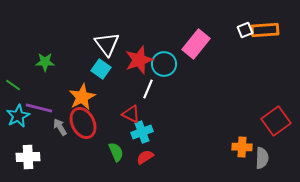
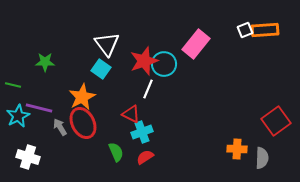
red star: moved 5 px right, 1 px down
green line: rotated 21 degrees counterclockwise
orange cross: moved 5 px left, 2 px down
white cross: rotated 20 degrees clockwise
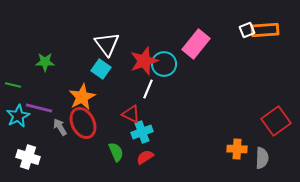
white square: moved 2 px right
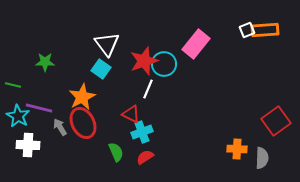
cyan star: rotated 15 degrees counterclockwise
white cross: moved 12 px up; rotated 15 degrees counterclockwise
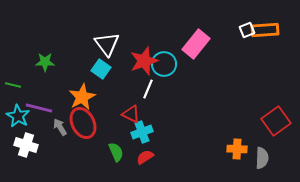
white cross: moved 2 px left; rotated 15 degrees clockwise
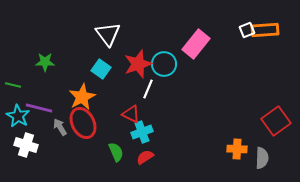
white triangle: moved 1 px right, 10 px up
red star: moved 6 px left, 3 px down
